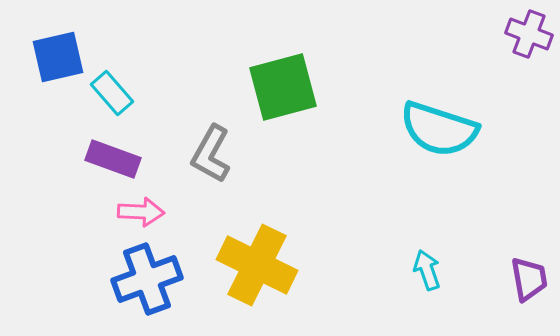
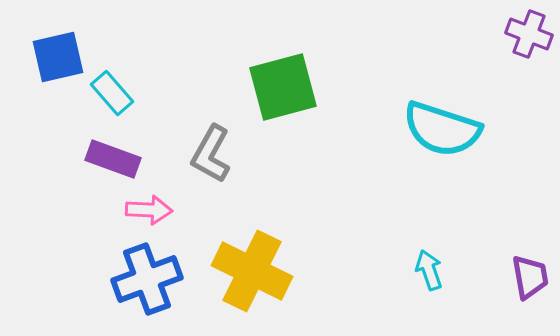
cyan semicircle: moved 3 px right
pink arrow: moved 8 px right, 2 px up
yellow cross: moved 5 px left, 6 px down
cyan arrow: moved 2 px right
purple trapezoid: moved 1 px right, 2 px up
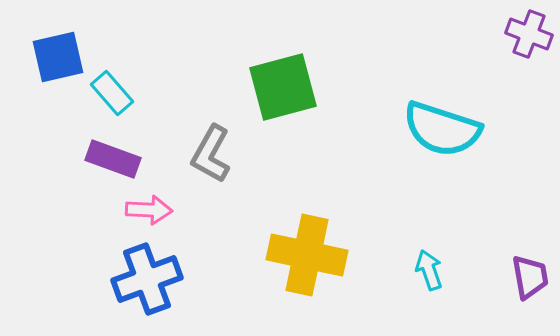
yellow cross: moved 55 px right, 16 px up; rotated 14 degrees counterclockwise
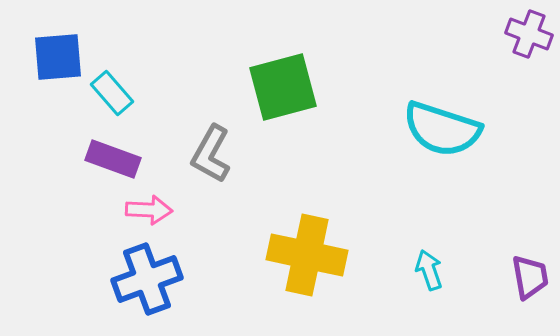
blue square: rotated 8 degrees clockwise
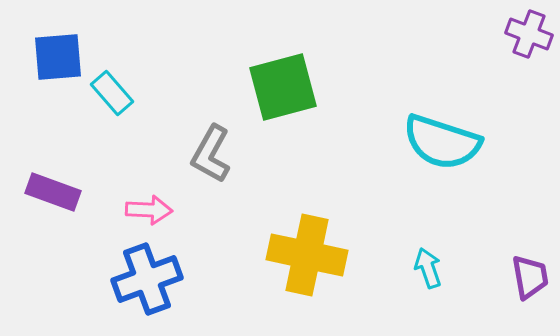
cyan semicircle: moved 13 px down
purple rectangle: moved 60 px left, 33 px down
cyan arrow: moved 1 px left, 2 px up
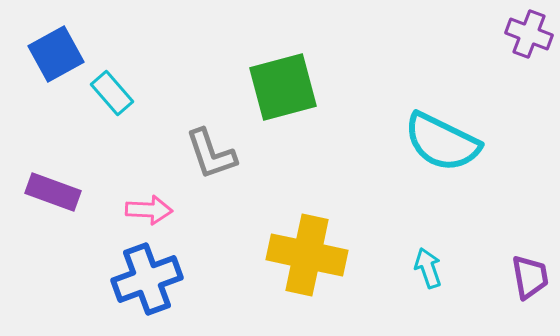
blue square: moved 2 px left, 3 px up; rotated 24 degrees counterclockwise
cyan semicircle: rotated 8 degrees clockwise
gray L-shape: rotated 48 degrees counterclockwise
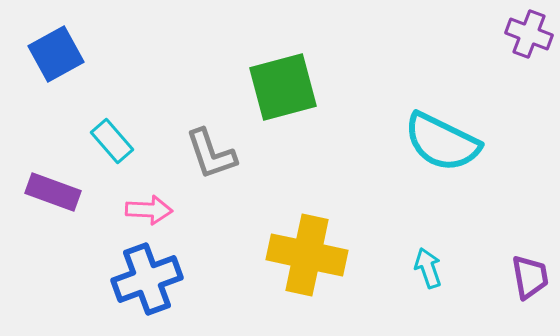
cyan rectangle: moved 48 px down
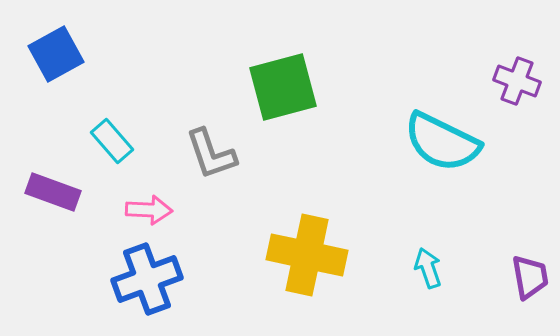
purple cross: moved 12 px left, 47 px down
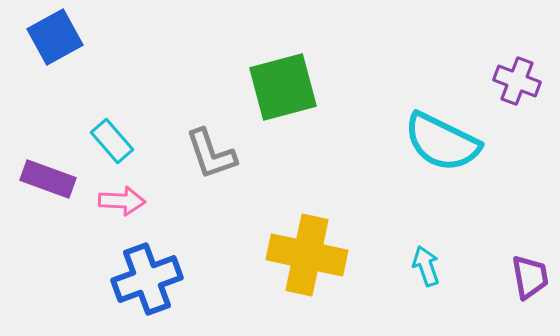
blue square: moved 1 px left, 17 px up
purple rectangle: moved 5 px left, 13 px up
pink arrow: moved 27 px left, 9 px up
cyan arrow: moved 2 px left, 2 px up
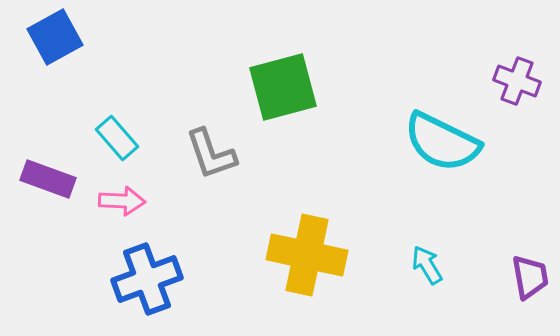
cyan rectangle: moved 5 px right, 3 px up
cyan arrow: moved 1 px right, 1 px up; rotated 12 degrees counterclockwise
